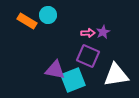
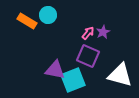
pink arrow: rotated 48 degrees counterclockwise
white triangle: moved 4 px right; rotated 24 degrees clockwise
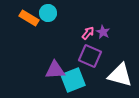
cyan circle: moved 2 px up
orange rectangle: moved 2 px right, 3 px up
purple star: rotated 16 degrees counterclockwise
purple square: moved 2 px right
purple triangle: rotated 15 degrees counterclockwise
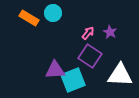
cyan circle: moved 5 px right
purple star: moved 7 px right
purple square: rotated 10 degrees clockwise
white triangle: rotated 12 degrees counterclockwise
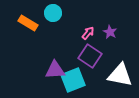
orange rectangle: moved 1 px left, 5 px down
white triangle: rotated 8 degrees clockwise
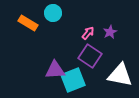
purple star: rotated 16 degrees clockwise
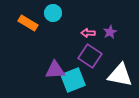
pink arrow: rotated 128 degrees counterclockwise
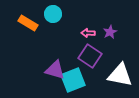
cyan circle: moved 1 px down
purple triangle: rotated 20 degrees clockwise
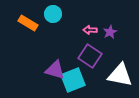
pink arrow: moved 2 px right, 3 px up
